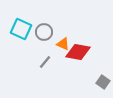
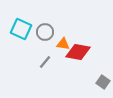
gray circle: moved 1 px right
orange triangle: rotated 16 degrees counterclockwise
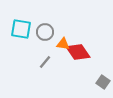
cyan square: rotated 15 degrees counterclockwise
red diamond: rotated 45 degrees clockwise
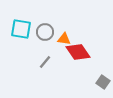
orange triangle: moved 1 px right, 5 px up
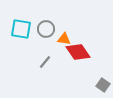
gray circle: moved 1 px right, 3 px up
gray square: moved 3 px down
